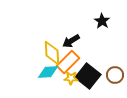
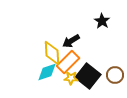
cyan diamond: moved 1 px left; rotated 15 degrees counterclockwise
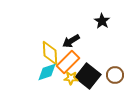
yellow diamond: moved 2 px left
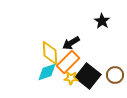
black arrow: moved 2 px down
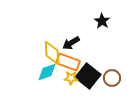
yellow diamond: moved 2 px right
orange rectangle: rotated 65 degrees clockwise
brown circle: moved 3 px left, 3 px down
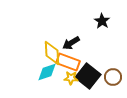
brown circle: moved 1 px right, 1 px up
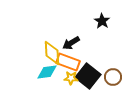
cyan diamond: rotated 10 degrees clockwise
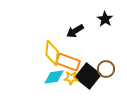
black star: moved 3 px right, 2 px up
black arrow: moved 4 px right, 12 px up
yellow diamond: rotated 10 degrees clockwise
cyan diamond: moved 7 px right, 5 px down
brown circle: moved 7 px left, 8 px up
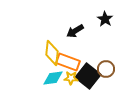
cyan diamond: moved 1 px left, 1 px down
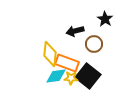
black arrow: rotated 18 degrees clockwise
yellow diamond: moved 2 px left, 1 px down
orange rectangle: moved 1 px left, 1 px down
brown circle: moved 12 px left, 25 px up
cyan diamond: moved 3 px right, 2 px up
